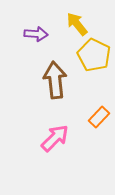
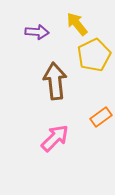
purple arrow: moved 1 px right, 2 px up
yellow pentagon: rotated 20 degrees clockwise
brown arrow: moved 1 px down
orange rectangle: moved 2 px right; rotated 10 degrees clockwise
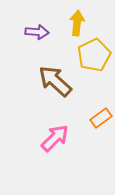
yellow arrow: moved 1 px up; rotated 45 degrees clockwise
brown arrow: rotated 42 degrees counterclockwise
orange rectangle: moved 1 px down
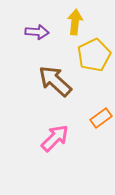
yellow arrow: moved 2 px left, 1 px up
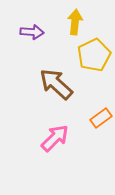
purple arrow: moved 5 px left
brown arrow: moved 1 px right, 3 px down
